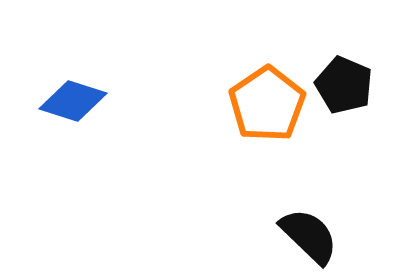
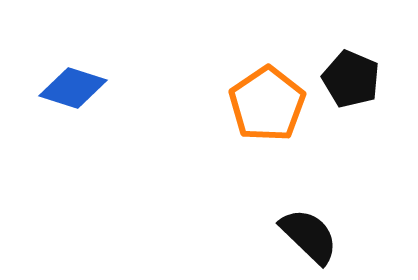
black pentagon: moved 7 px right, 6 px up
blue diamond: moved 13 px up
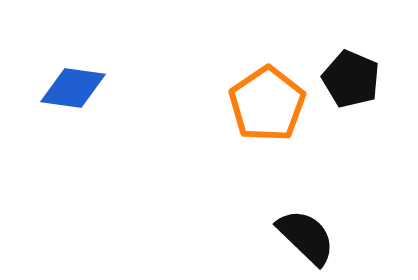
blue diamond: rotated 10 degrees counterclockwise
black semicircle: moved 3 px left, 1 px down
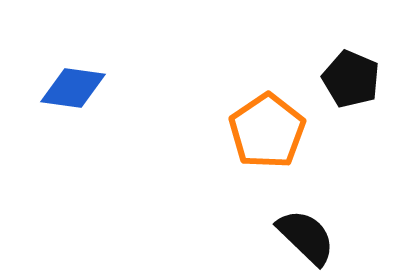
orange pentagon: moved 27 px down
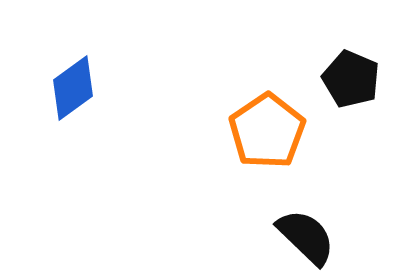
blue diamond: rotated 44 degrees counterclockwise
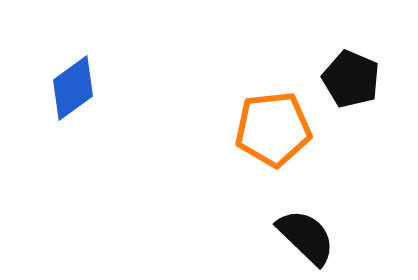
orange pentagon: moved 6 px right, 2 px up; rotated 28 degrees clockwise
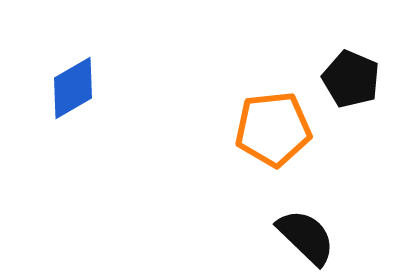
blue diamond: rotated 6 degrees clockwise
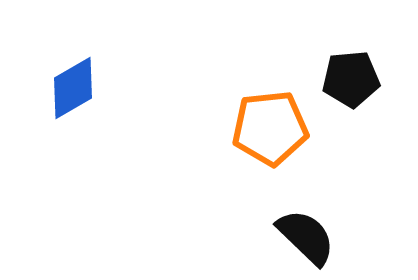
black pentagon: rotated 28 degrees counterclockwise
orange pentagon: moved 3 px left, 1 px up
